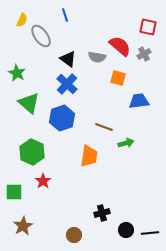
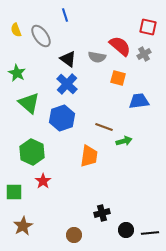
yellow semicircle: moved 6 px left, 10 px down; rotated 136 degrees clockwise
green arrow: moved 2 px left, 2 px up
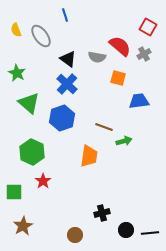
red square: rotated 18 degrees clockwise
brown circle: moved 1 px right
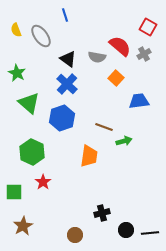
orange square: moved 2 px left; rotated 28 degrees clockwise
red star: moved 1 px down
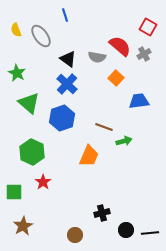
orange trapezoid: rotated 15 degrees clockwise
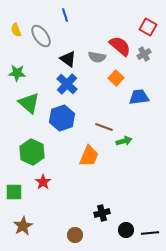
green star: rotated 24 degrees counterclockwise
blue trapezoid: moved 4 px up
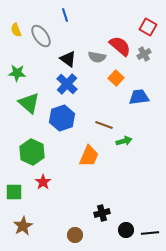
brown line: moved 2 px up
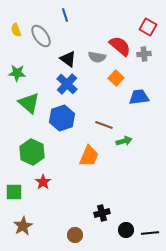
gray cross: rotated 24 degrees clockwise
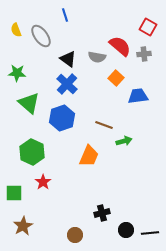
blue trapezoid: moved 1 px left, 1 px up
green square: moved 1 px down
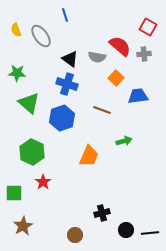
black triangle: moved 2 px right
blue cross: rotated 25 degrees counterclockwise
brown line: moved 2 px left, 15 px up
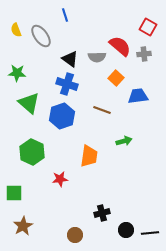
gray semicircle: rotated 12 degrees counterclockwise
blue hexagon: moved 2 px up
orange trapezoid: rotated 15 degrees counterclockwise
red star: moved 17 px right, 3 px up; rotated 28 degrees clockwise
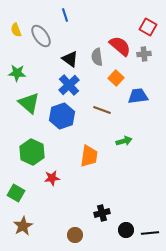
gray semicircle: rotated 84 degrees clockwise
blue cross: moved 2 px right, 1 px down; rotated 30 degrees clockwise
red star: moved 8 px left, 1 px up
green square: moved 2 px right; rotated 30 degrees clockwise
